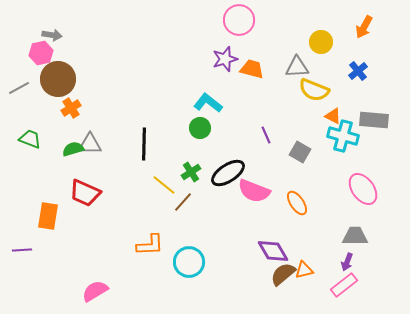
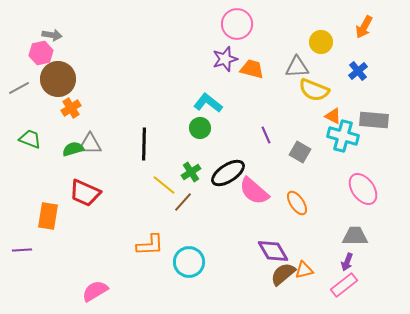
pink circle at (239, 20): moved 2 px left, 4 px down
pink semicircle at (254, 191): rotated 20 degrees clockwise
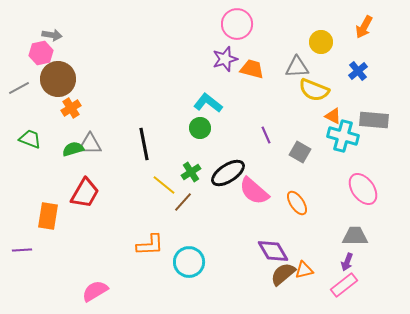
black line at (144, 144): rotated 12 degrees counterclockwise
red trapezoid at (85, 193): rotated 84 degrees counterclockwise
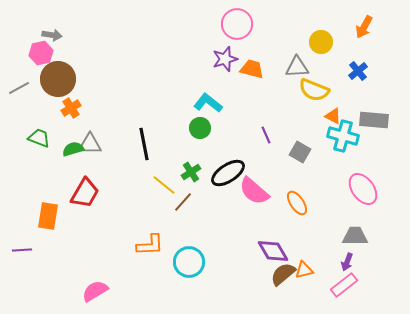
green trapezoid at (30, 139): moved 9 px right, 1 px up
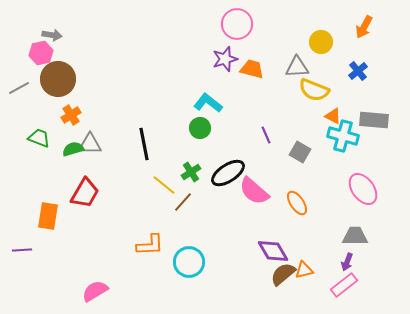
orange cross at (71, 108): moved 7 px down
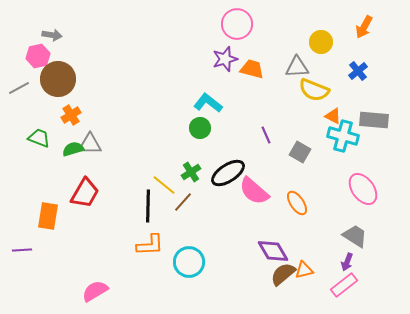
pink hexagon at (41, 53): moved 3 px left, 3 px down
black line at (144, 144): moved 4 px right, 62 px down; rotated 12 degrees clockwise
gray trapezoid at (355, 236): rotated 32 degrees clockwise
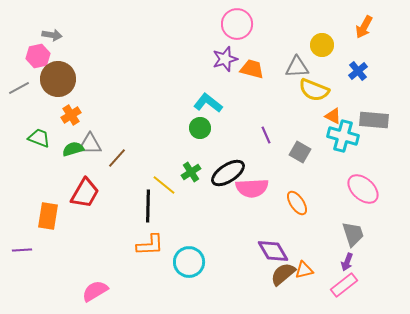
yellow circle at (321, 42): moved 1 px right, 3 px down
pink ellipse at (363, 189): rotated 12 degrees counterclockwise
pink semicircle at (254, 191): moved 2 px left, 3 px up; rotated 44 degrees counterclockwise
brown line at (183, 202): moved 66 px left, 44 px up
gray trapezoid at (355, 236): moved 2 px left, 2 px up; rotated 40 degrees clockwise
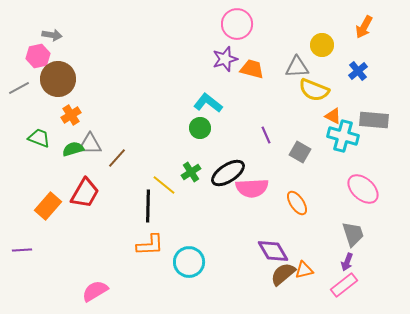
orange rectangle at (48, 216): moved 10 px up; rotated 32 degrees clockwise
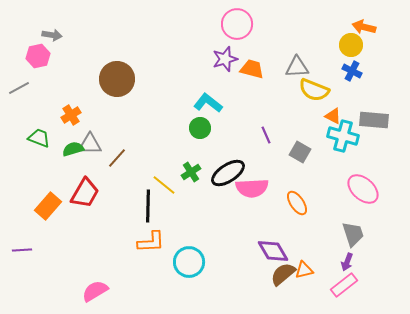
orange arrow at (364, 27): rotated 75 degrees clockwise
yellow circle at (322, 45): moved 29 px right
blue cross at (358, 71): moved 6 px left; rotated 24 degrees counterclockwise
brown circle at (58, 79): moved 59 px right
orange L-shape at (150, 245): moved 1 px right, 3 px up
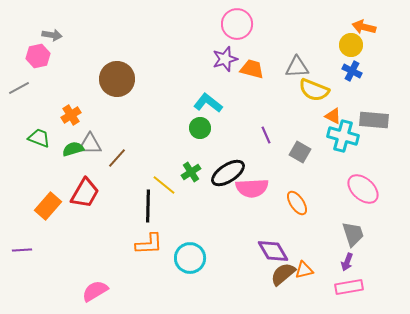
orange L-shape at (151, 242): moved 2 px left, 2 px down
cyan circle at (189, 262): moved 1 px right, 4 px up
pink rectangle at (344, 285): moved 5 px right, 2 px down; rotated 28 degrees clockwise
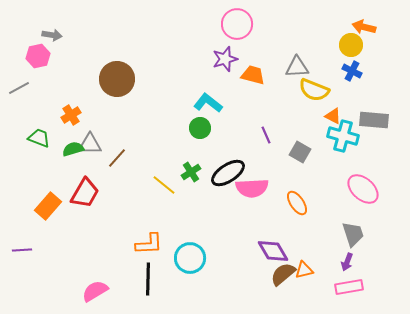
orange trapezoid at (252, 69): moved 1 px right, 6 px down
black line at (148, 206): moved 73 px down
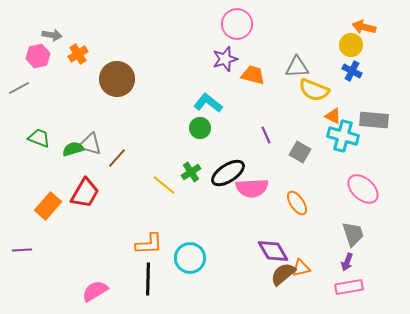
orange cross at (71, 115): moved 7 px right, 61 px up
gray triangle at (90, 144): rotated 15 degrees clockwise
orange triangle at (304, 270): moved 3 px left, 2 px up
